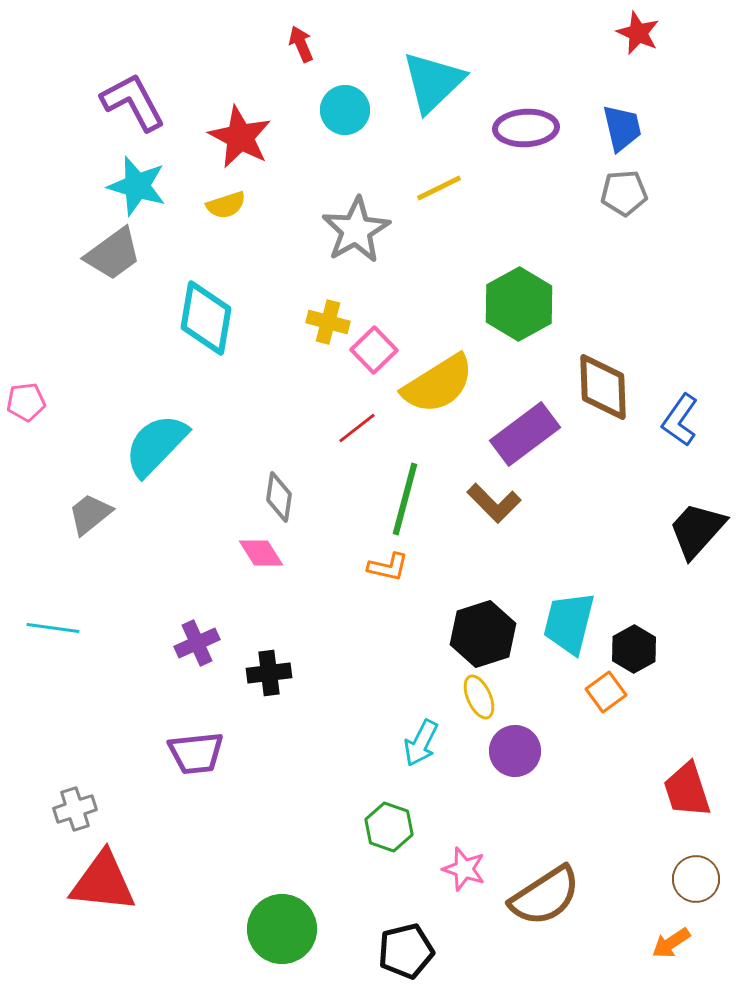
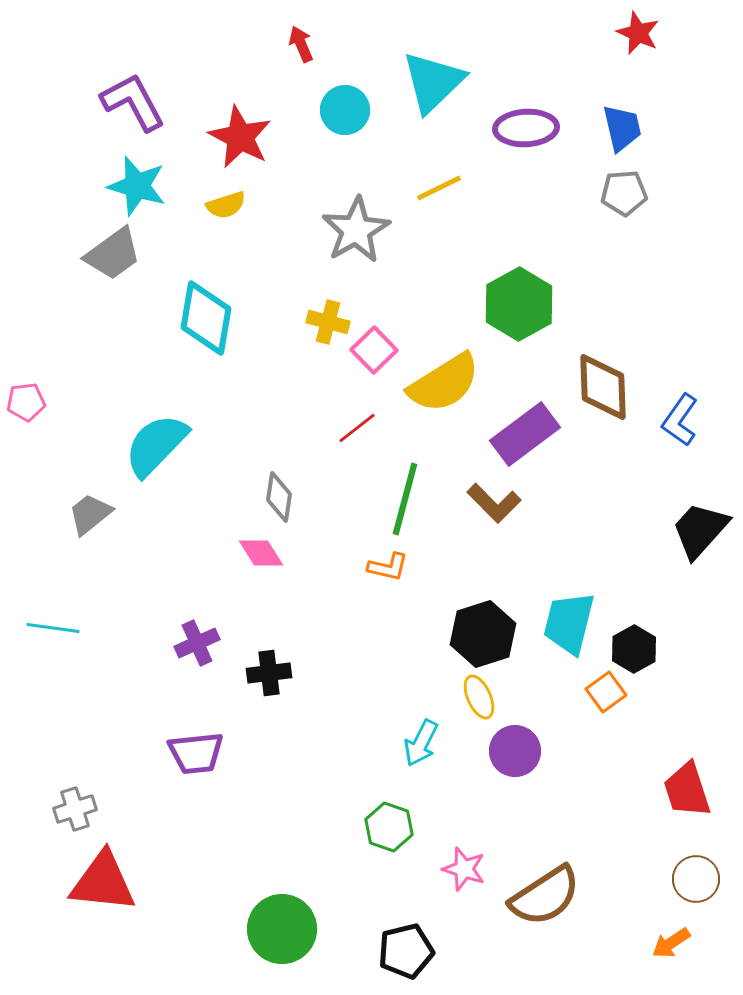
yellow semicircle at (438, 384): moved 6 px right, 1 px up
black trapezoid at (697, 530): moved 3 px right
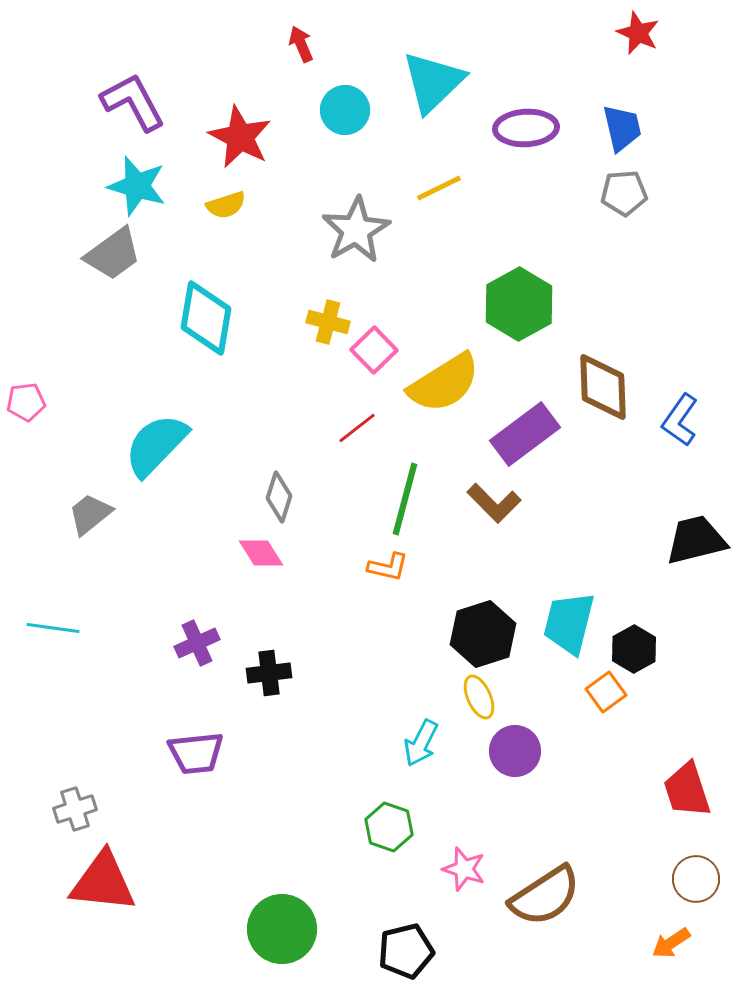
gray diamond at (279, 497): rotated 9 degrees clockwise
black trapezoid at (700, 530): moved 4 px left, 10 px down; rotated 34 degrees clockwise
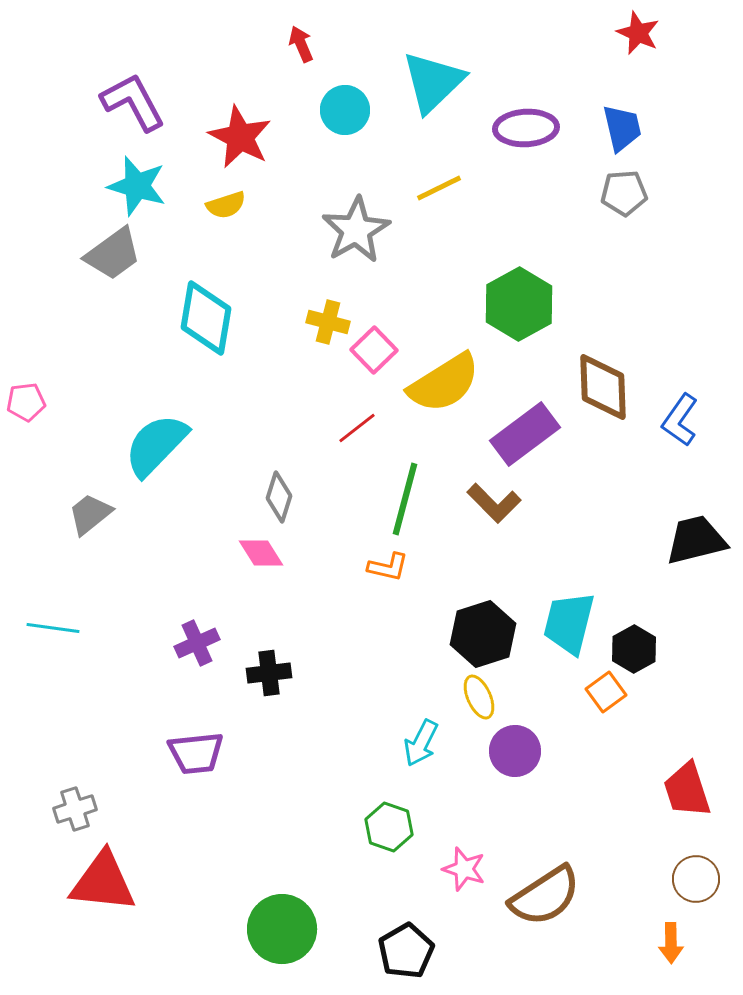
orange arrow at (671, 943): rotated 57 degrees counterclockwise
black pentagon at (406, 951): rotated 16 degrees counterclockwise
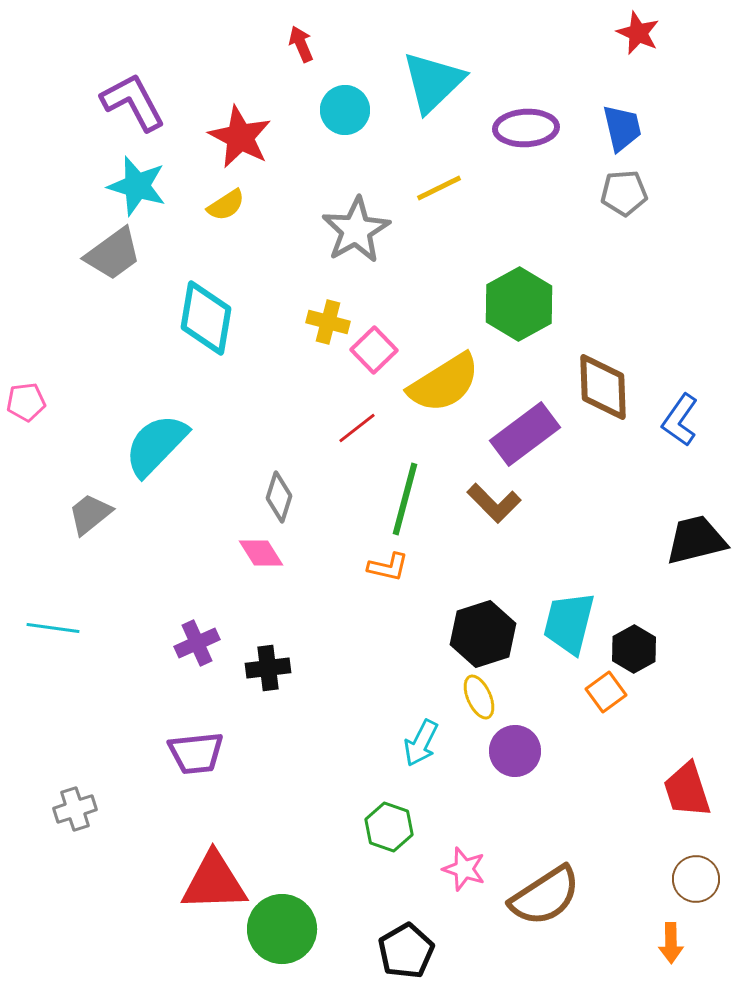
yellow semicircle at (226, 205): rotated 15 degrees counterclockwise
black cross at (269, 673): moved 1 px left, 5 px up
red triangle at (103, 882): moved 111 px right; rotated 8 degrees counterclockwise
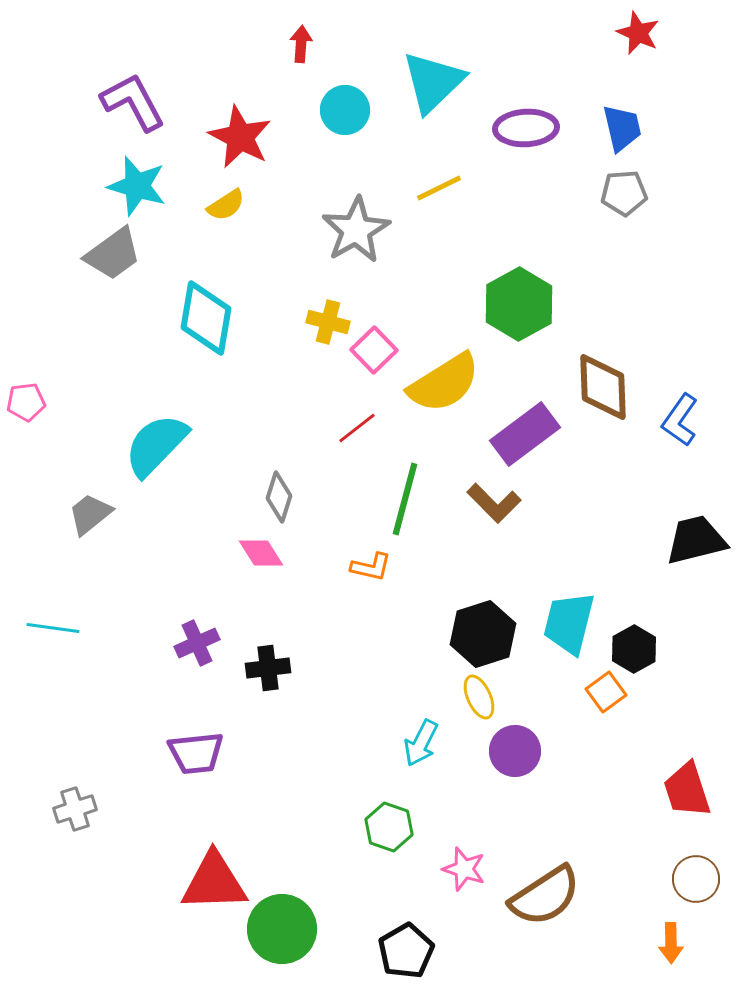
red arrow at (301, 44): rotated 27 degrees clockwise
orange L-shape at (388, 567): moved 17 px left
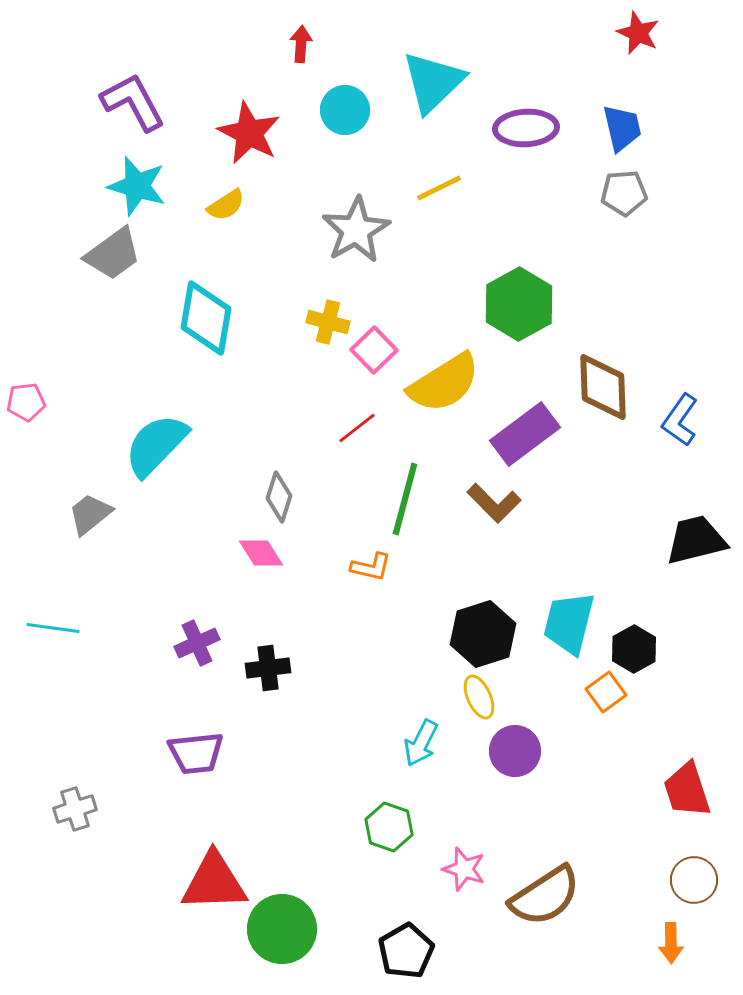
red star at (240, 137): moved 9 px right, 4 px up
brown circle at (696, 879): moved 2 px left, 1 px down
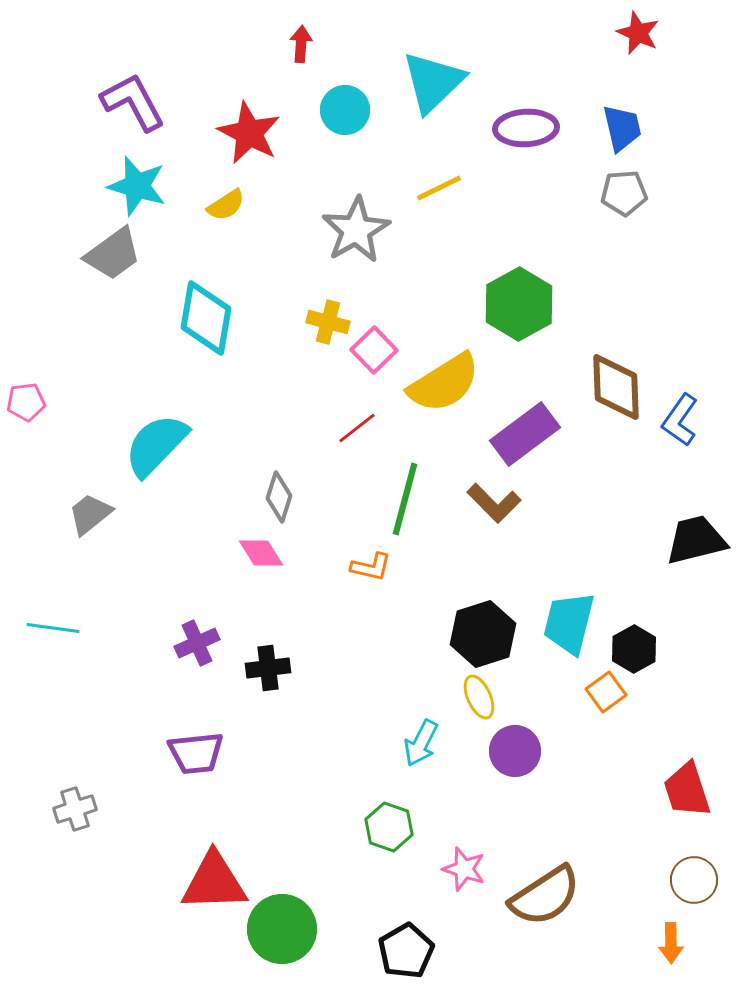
brown diamond at (603, 387): moved 13 px right
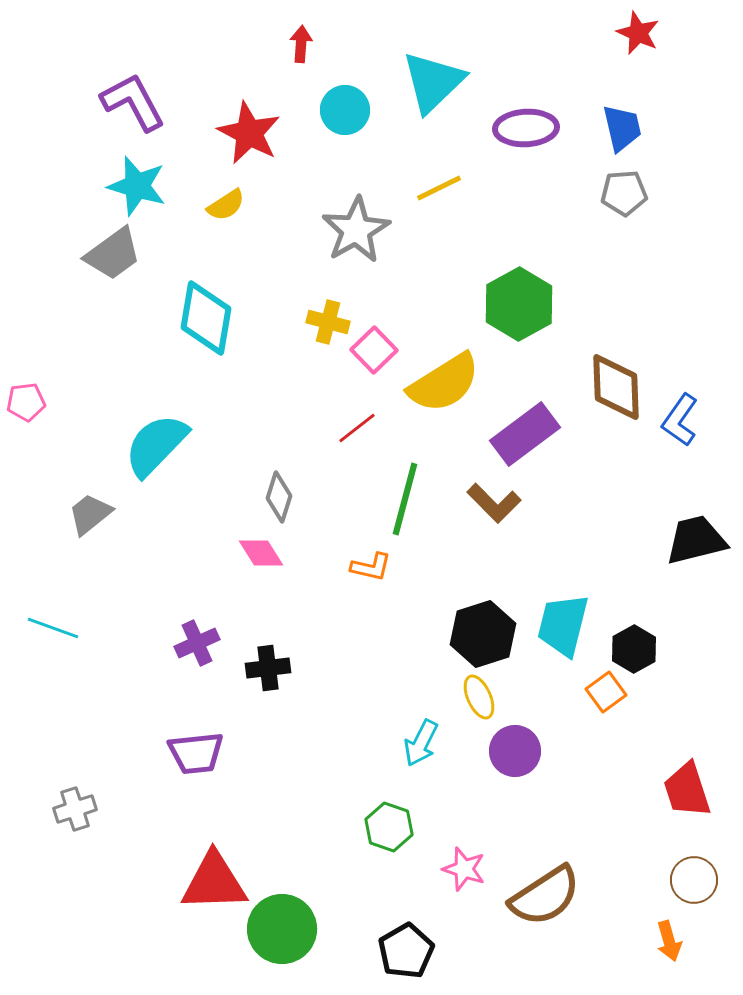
cyan trapezoid at (569, 623): moved 6 px left, 2 px down
cyan line at (53, 628): rotated 12 degrees clockwise
orange arrow at (671, 943): moved 2 px left, 2 px up; rotated 15 degrees counterclockwise
